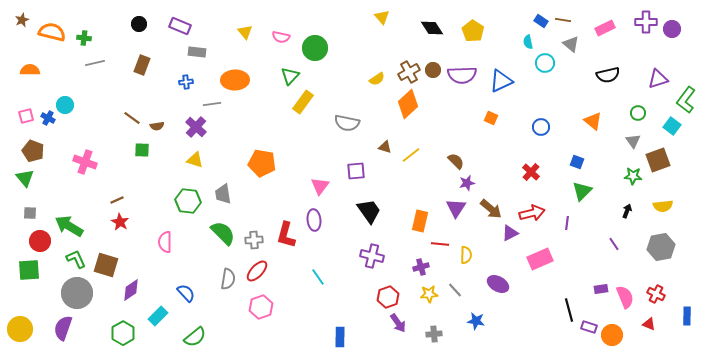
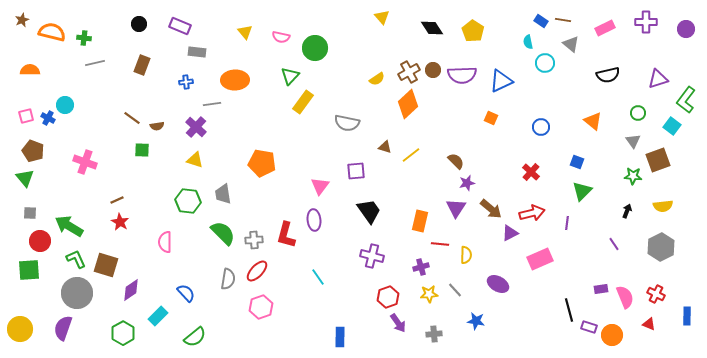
purple circle at (672, 29): moved 14 px right
gray hexagon at (661, 247): rotated 16 degrees counterclockwise
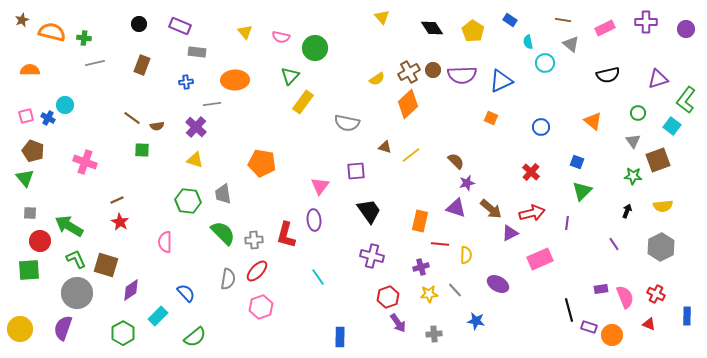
blue rectangle at (541, 21): moved 31 px left, 1 px up
purple triangle at (456, 208): rotated 45 degrees counterclockwise
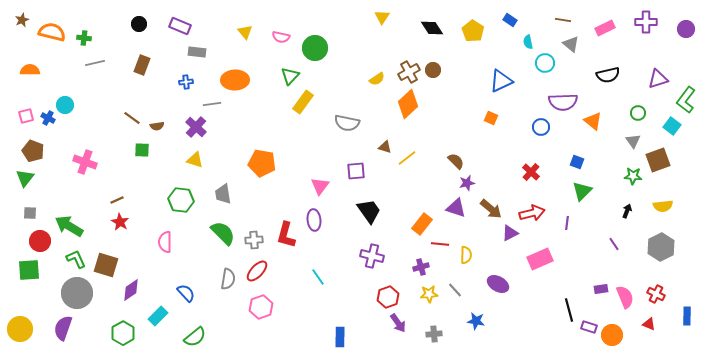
yellow triangle at (382, 17): rotated 14 degrees clockwise
purple semicircle at (462, 75): moved 101 px right, 27 px down
yellow line at (411, 155): moved 4 px left, 3 px down
green triangle at (25, 178): rotated 18 degrees clockwise
green hexagon at (188, 201): moved 7 px left, 1 px up
orange rectangle at (420, 221): moved 2 px right, 3 px down; rotated 25 degrees clockwise
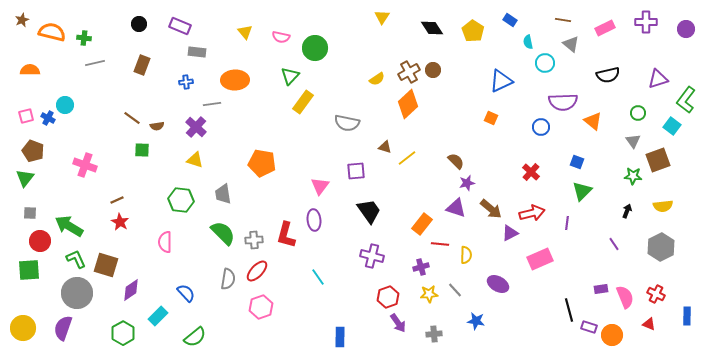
pink cross at (85, 162): moved 3 px down
yellow circle at (20, 329): moved 3 px right, 1 px up
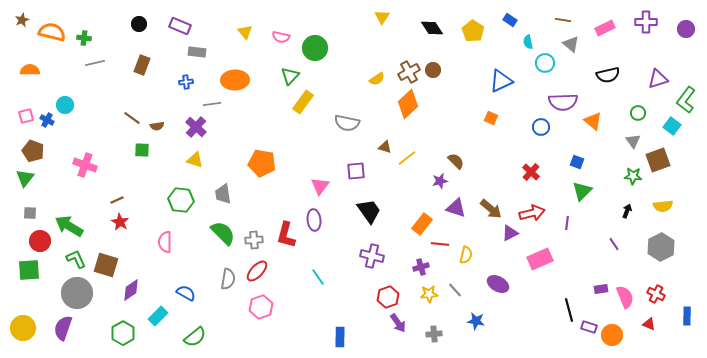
blue cross at (48, 118): moved 1 px left, 2 px down
purple star at (467, 183): moved 27 px left, 2 px up
yellow semicircle at (466, 255): rotated 12 degrees clockwise
blue semicircle at (186, 293): rotated 18 degrees counterclockwise
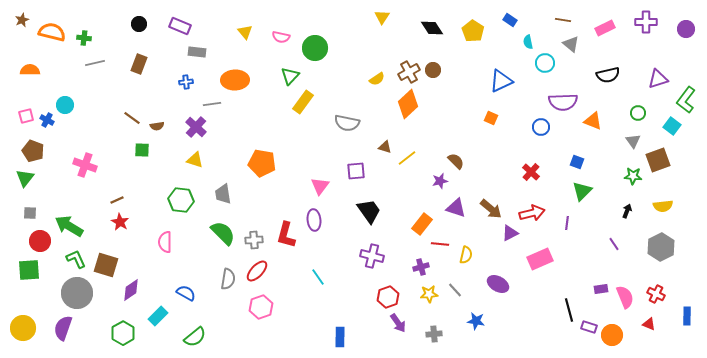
brown rectangle at (142, 65): moved 3 px left, 1 px up
orange triangle at (593, 121): rotated 18 degrees counterclockwise
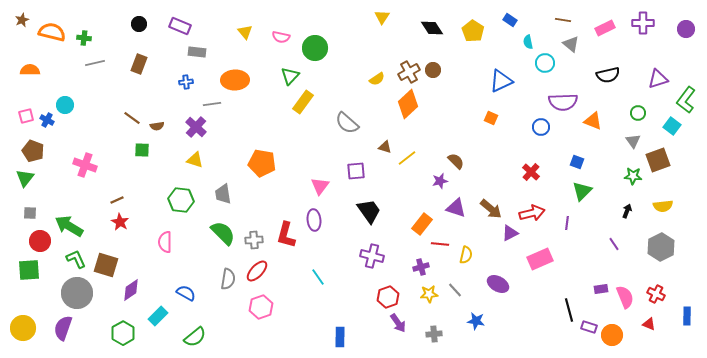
purple cross at (646, 22): moved 3 px left, 1 px down
gray semicircle at (347, 123): rotated 30 degrees clockwise
